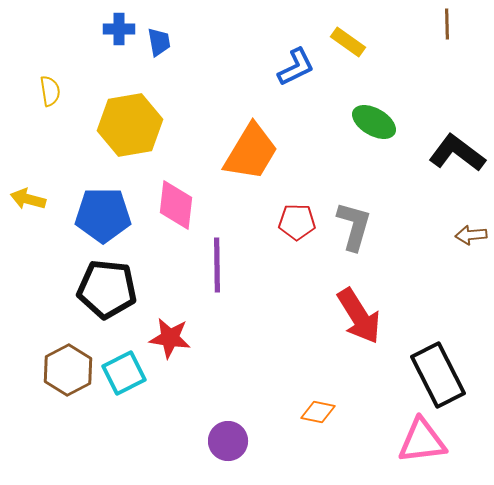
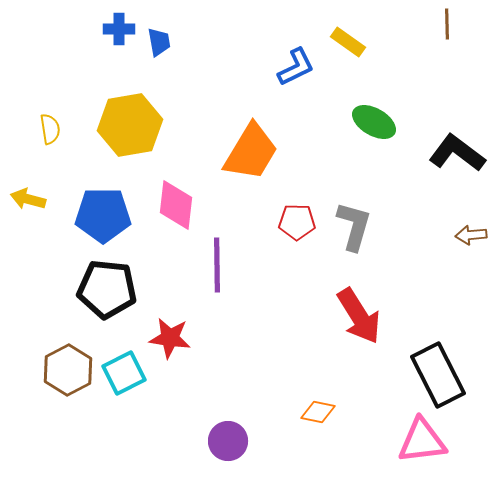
yellow semicircle: moved 38 px down
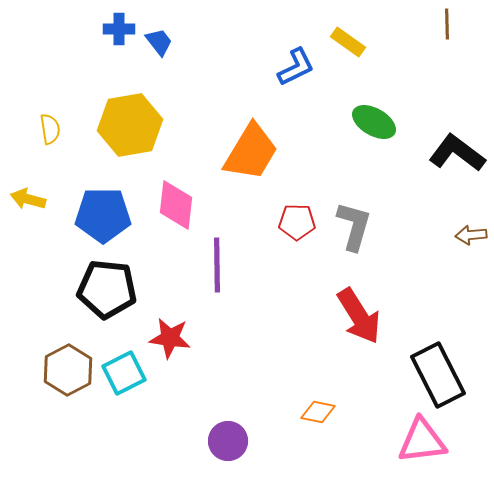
blue trapezoid: rotated 28 degrees counterclockwise
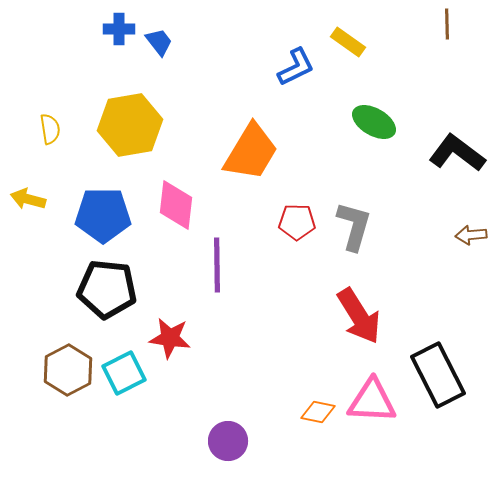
pink triangle: moved 50 px left, 40 px up; rotated 10 degrees clockwise
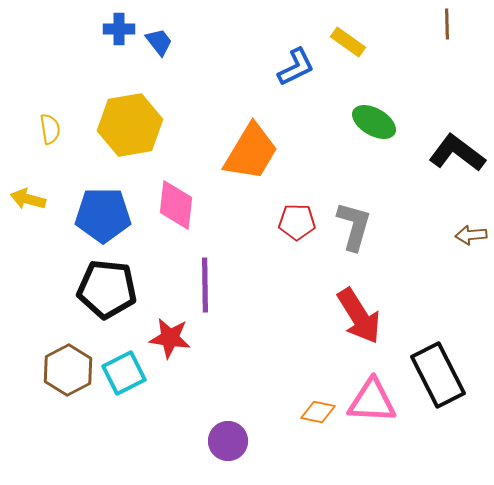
purple line: moved 12 px left, 20 px down
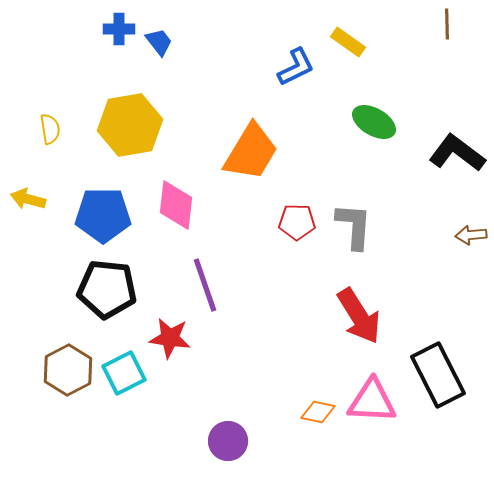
gray L-shape: rotated 12 degrees counterclockwise
purple line: rotated 18 degrees counterclockwise
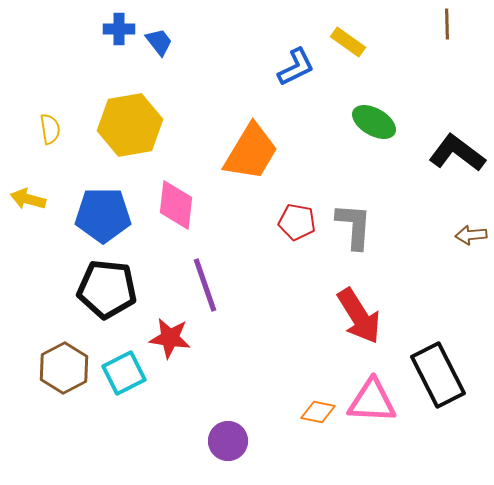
red pentagon: rotated 9 degrees clockwise
brown hexagon: moved 4 px left, 2 px up
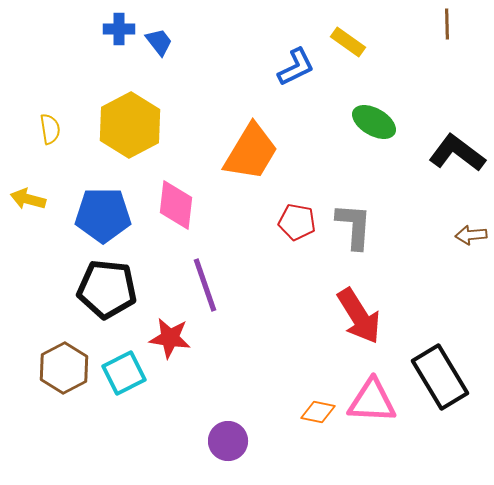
yellow hexagon: rotated 18 degrees counterclockwise
black rectangle: moved 2 px right, 2 px down; rotated 4 degrees counterclockwise
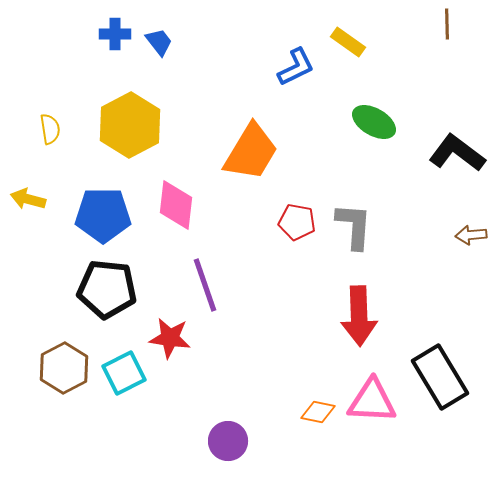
blue cross: moved 4 px left, 5 px down
red arrow: rotated 30 degrees clockwise
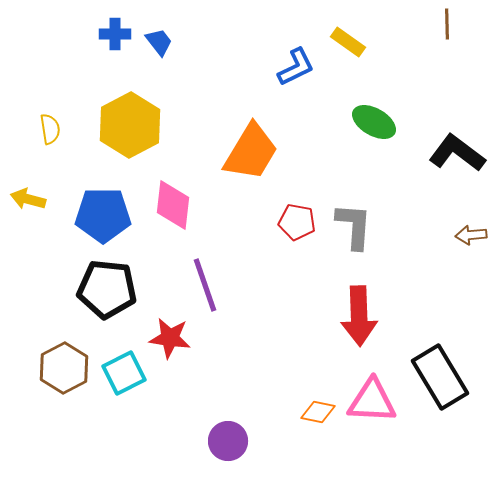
pink diamond: moved 3 px left
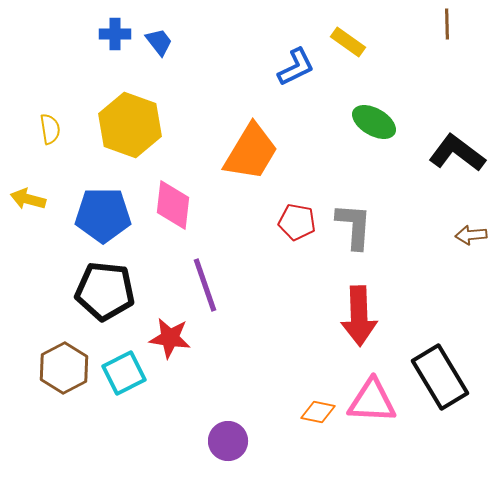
yellow hexagon: rotated 12 degrees counterclockwise
black pentagon: moved 2 px left, 2 px down
